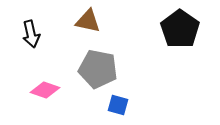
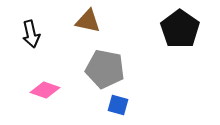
gray pentagon: moved 7 px right
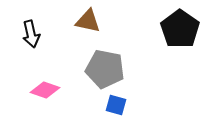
blue square: moved 2 px left
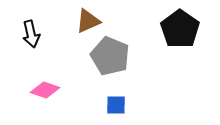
brown triangle: rotated 36 degrees counterclockwise
gray pentagon: moved 5 px right, 13 px up; rotated 12 degrees clockwise
blue square: rotated 15 degrees counterclockwise
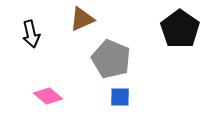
brown triangle: moved 6 px left, 2 px up
gray pentagon: moved 1 px right, 3 px down
pink diamond: moved 3 px right, 6 px down; rotated 20 degrees clockwise
blue square: moved 4 px right, 8 px up
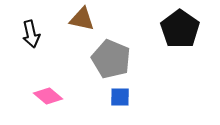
brown triangle: rotated 36 degrees clockwise
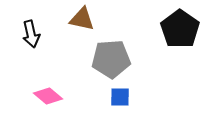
gray pentagon: rotated 27 degrees counterclockwise
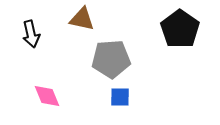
pink diamond: moved 1 px left; rotated 28 degrees clockwise
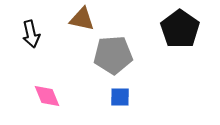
gray pentagon: moved 2 px right, 4 px up
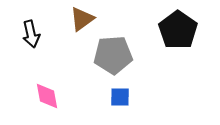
brown triangle: rotated 48 degrees counterclockwise
black pentagon: moved 2 px left, 1 px down
pink diamond: rotated 12 degrees clockwise
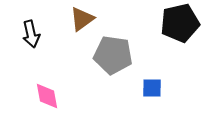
black pentagon: moved 2 px right, 7 px up; rotated 24 degrees clockwise
gray pentagon: rotated 12 degrees clockwise
blue square: moved 32 px right, 9 px up
